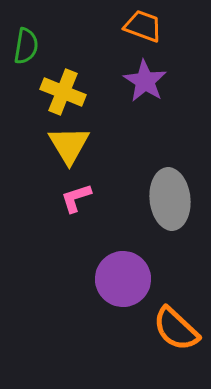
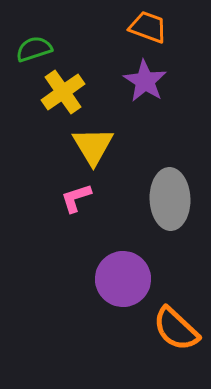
orange trapezoid: moved 5 px right, 1 px down
green semicircle: moved 8 px right, 3 px down; rotated 117 degrees counterclockwise
yellow cross: rotated 33 degrees clockwise
yellow triangle: moved 24 px right, 1 px down
gray ellipse: rotated 4 degrees clockwise
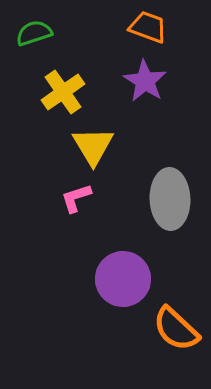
green semicircle: moved 16 px up
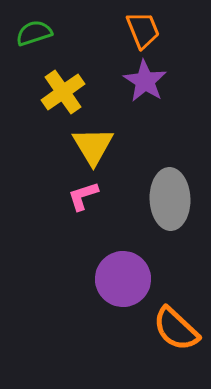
orange trapezoid: moved 5 px left, 3 px down; rotated 48 degrees clockwise
pink L-shape: moved 7 px right, 2 px up
